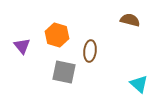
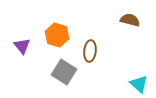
gray square: rotated 20 degrees clockwise
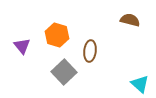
gray square: rotated 15 degrees clockwise
cyan triangle: moved 1 px right
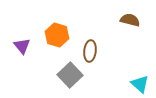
gray square: moved 6 px right, 3 px down
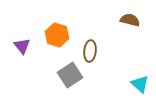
gray square: rotated 10 degrees clockwise
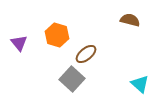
purple triangle: moved 3 px left, 3 px up
brown ellipse: moved 4 px left, 3 px down; rotated 45 degrees clockwise
gray square: moved 2 px right, 4 px down; rotated 15 degrees counterclockwise
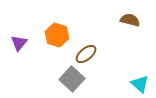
purple triangle: rotated 18 degrees clockwise
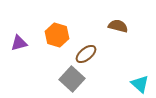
brown semicircle: moved 12 px left, 6 px down
purple triangle: rotated 36 degrees clockwise
